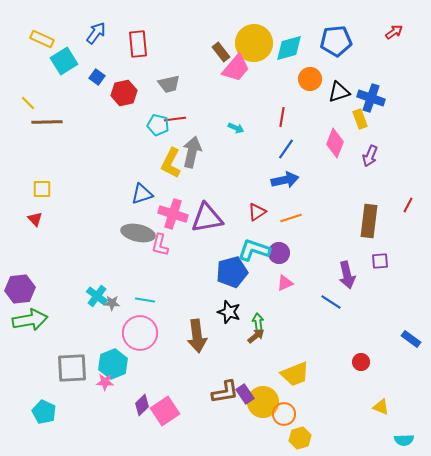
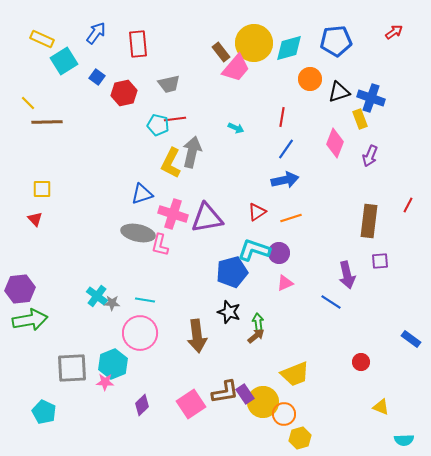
pink square at (165, 411): moved 26 px right, 7 px up
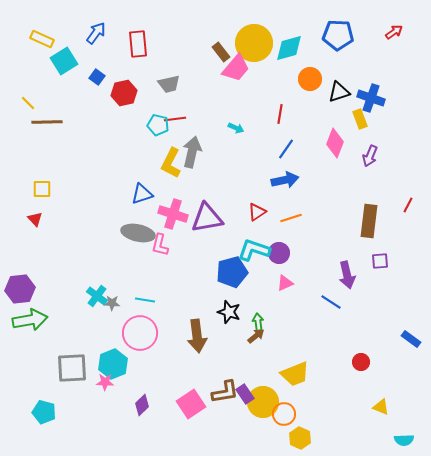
blue pentagon at (336, 41): moved 2 px right, 6 px up; rotated 8 degrees clockwise
red line at (282, 117): moved 2 px left, 3 px up
cyan pentagon at (44, 412): rotated 10 degrees counterclockwise
yellow hexagon at (300, 438): rotated 20 degrees counterclockwise
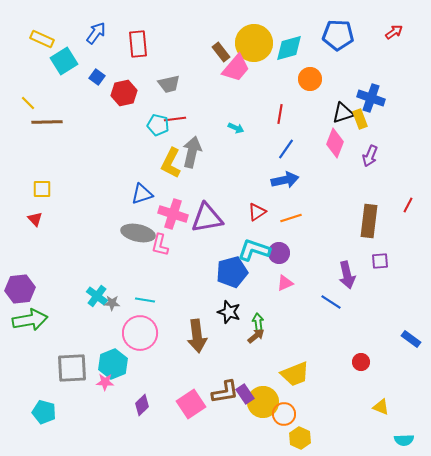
black triangle at (339, 92): moved 4 px right, 21 px down
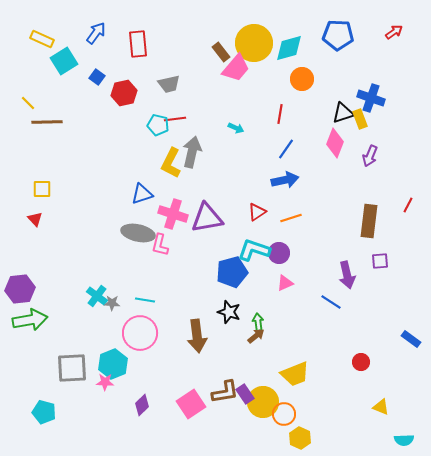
orange circle at (310, 79): moved 8 px left
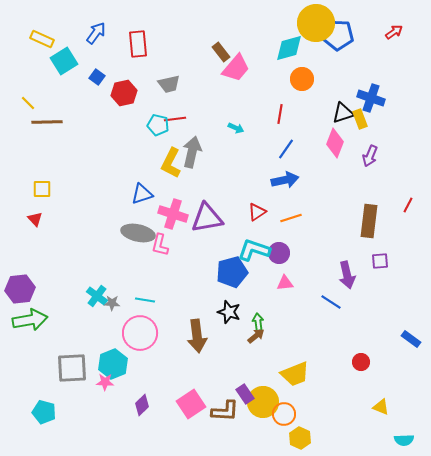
yellow circle at (254, 43): moved 62 px right, 20 px up
pink triangle at (285, 283): rotated 18 degrees clockwise
brown L-shape at (225, 392): moved 19 px down; rotated 12 degrees clockwise
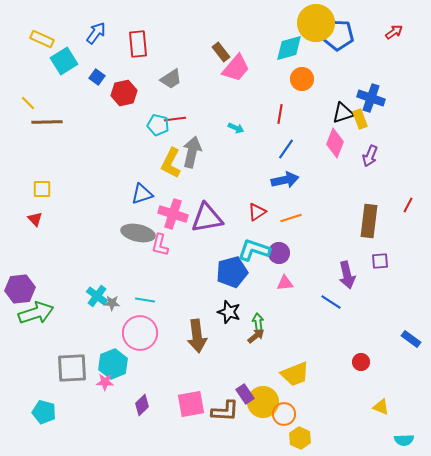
gray trapezoid at (169, 84): moved 2 px right, 5 px up; rotated 20 degrees counterclockwise
green arrow at (30, 320): moved 6 px right, 7 px up; rotated 8 degrees counterclockwise
pink square at (191, 404): rotated 24 degrees clockwise
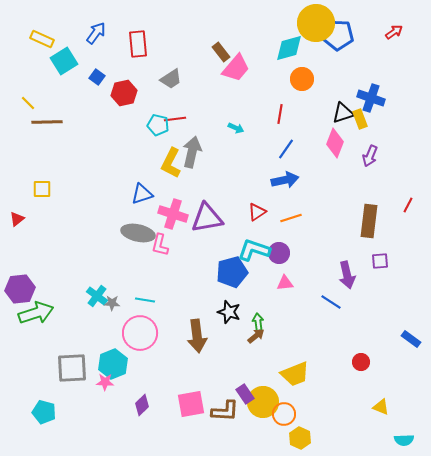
red triangle at (35, 219): moved 18 px left; rotated 35 degrees clockwise
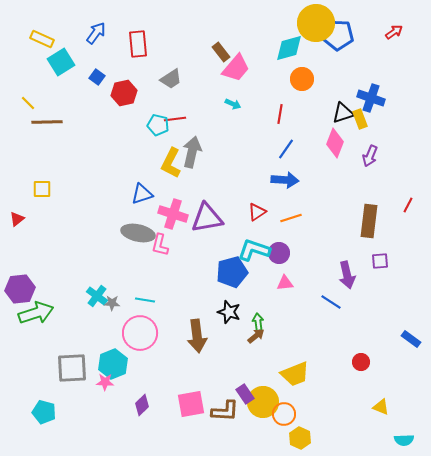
cyan square at (64, 61): moved 3 px left, 1 px down
cyan arrow at (236, 128): moved 3 px left, 24 px up
blue arrow at (285, 180): rotated 16 degrees clockwise
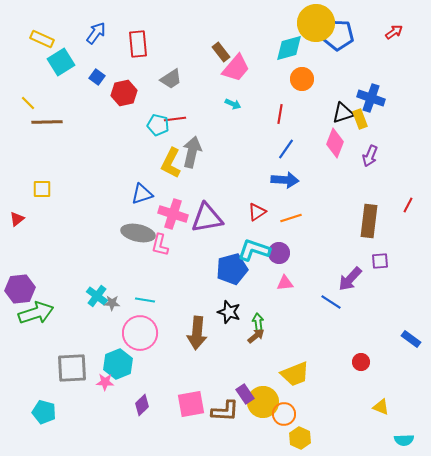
blue pentagon at (232, 272): moved 3 px up
purple arrow at (347, 275): moved 3 px right, 4 px down; rotated 56 degrees clockwise
brown arrow at (197, 336): moved 3 px up; rotated 12 degrees clockwise
cyan hexagon at (113, 364): moved 5 px right
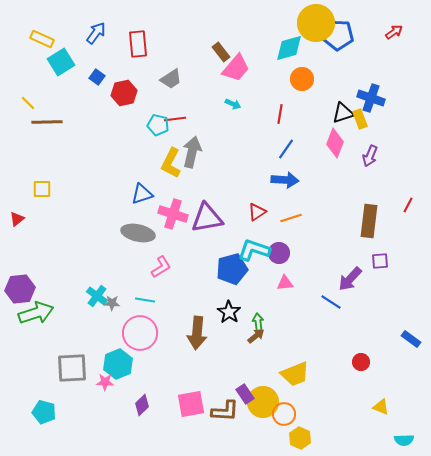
pink L-shape at (160, 245): moved 1 px right, 22 px down; rotated 135 degrees counterclockwise
black star at (229, 312): rotated 15 degrees clockwise
